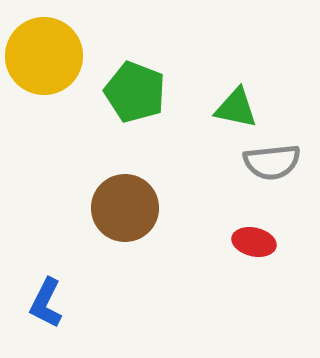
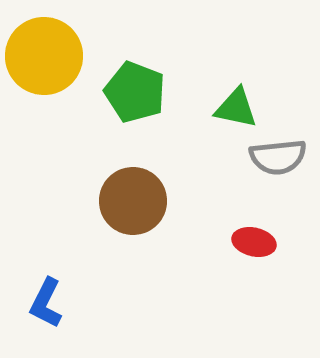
gray semicircle: moved 6 px right, 5 px up
brown circle: moved 8 px right, 7 px up
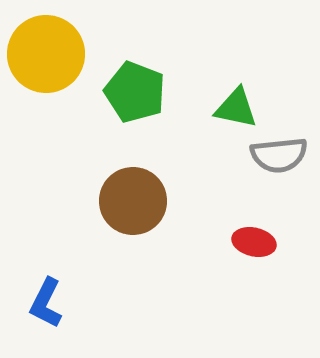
yellow circle: moved 2 px right, 2 px up
gray semicircle: moved 1 px right, 2 px up
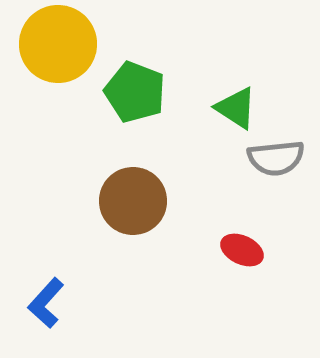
yellow circle: moved 12 px right, 10 px up
green triangle: rotated 21 degrees clockwise
gray semicircle: moved 3 px left, 3 px down
red ellipse: moved 12 px left, 8 px down; rotated 12 degrees clockwise
blue L-shape: rotated 15 degrees clockwise
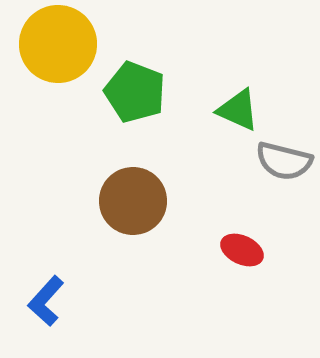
green triangle: moved 2 px right, 2 px down; rotated 9 degrees counterclockwise
gray semicircle: moved 8 px right, 3 px down; rotated 20 degrees clockwise
blue L-shape: moved 2 px up
